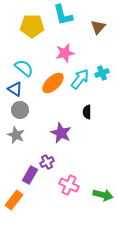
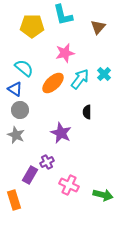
cyan cross: moved 2 px right, 1 px down; rotated 24 degrees counterclockwise
orange rectangle: rotated 54 degrees counterclockwise
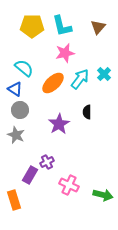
cyan L-shape: moved 1 px left, 11 px down
purple star: moved 2 px left, 9 px up; rotated 15 degrees clockwise
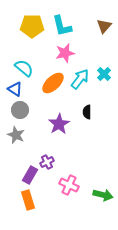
brown triangle: moved 6 px right, 1 px up
orange rectangle: moved 14 px right
